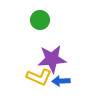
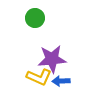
green circle: moved 5 px left, 2 px up
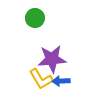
yellow L-shape: moved 2 px right, 2 px down; rotated 35 degrees clockwise
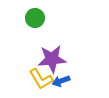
blue arrow: rotated 18 degrees counterclockwise
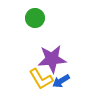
blue arrow: rotated 12 degrees counterclockwise
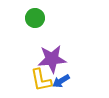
yellow L-shape: moved 1 px down; rotated 20 degrees clockwise
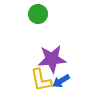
green circle: moved 3 px right, 4 px up
